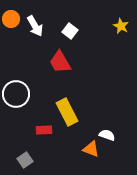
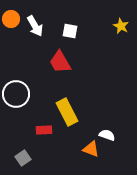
white square: rotated 28 degrees counterclockwise
gray square: moved 2 px left, 2 px up
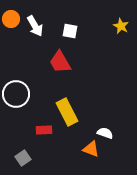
white semicircle: moved 2 px left, 2 px up
